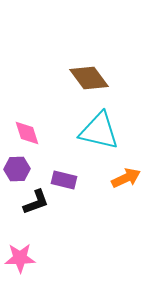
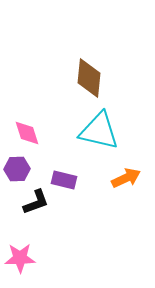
brown diamond: rotated 42 degrees clockwise
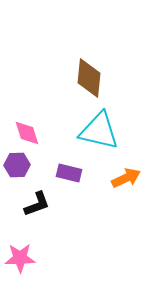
purple hexagon: moved 4 px up
purple rectangle: moved 5 px right, 7 px up
black L-shape: moved 1 px right, 2 px down
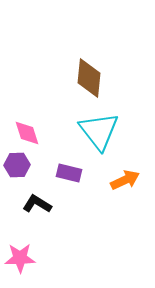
cyan triangle: rotated 39 degrees clockwise
orange arrow: moved 1 px left, 2 px down
black L-shape: rotated 128 degrees counterclockwise
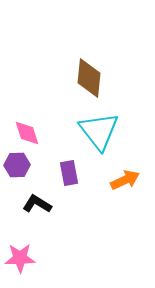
purple rectangle: rotated 65 degrees clockwise
